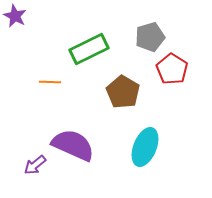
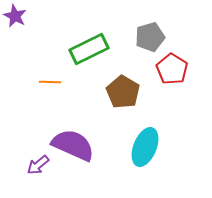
purple arrow: moved 3 px right
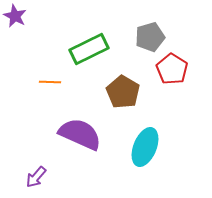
purple semicircle: moved 7 px right, 11 px up
purple arrow: moved 2 px left, 12 px down; rotated 10 degrees counterclockwise
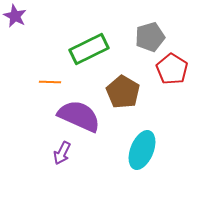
purple semicircle: moved 1 px left, 18 px up
cyan ellipse: moved 3 px left, 3 px down
purple arrow: moved 26 px right, 24 px up; rotated 15 degrees counterclockwise
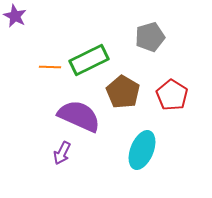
green rectangle: moved 11 px down
red pentagon: moved 26 px down
orange line: moved 15 px up
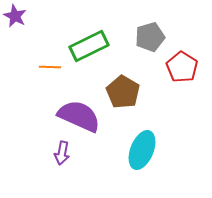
green rectangle: moved 14 px up
red pentagon: moved 10 px right, 28 px up
purple arrow: rotated 15 degrees counterclockwise
